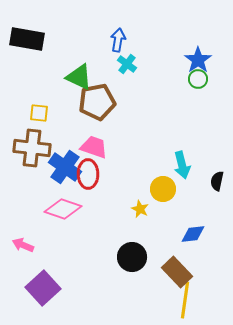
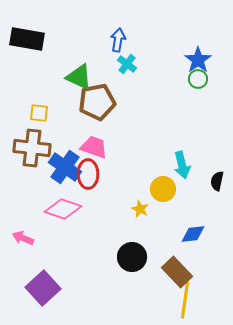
pink arrow: moved 7 px up
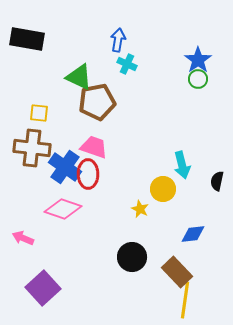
cyan cross: rotated 12 degrees counterclockwise
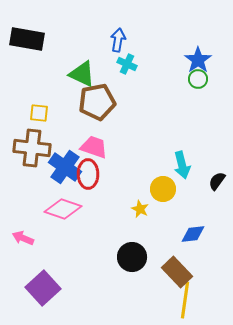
green triangle: moved 3 px right, 3 px up
black semicircle: rotated 24 degrees clockwise
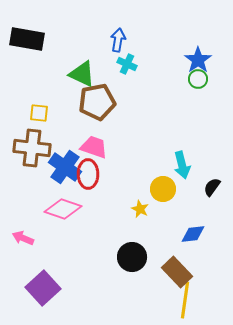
black semicircle: moved 5 px left, 6 px down
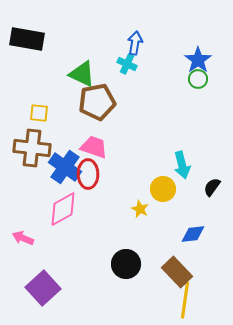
blue arrow: moved 17 px right, 3 px down
pink diamond: rotated 48 degrees counterclockwise
black circle: moved 6 px left, 7 px down
